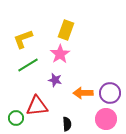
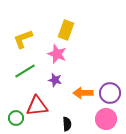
pink star: moved 3 px left; rotated 18 degrees counterclockwise
green line: moved 3 px left, 6 px down
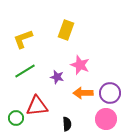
pink star: moved 23 px right, 11 px down
purple star: moved 2 px right, 3 px up
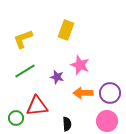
pink circle: moved 1 px right, 2 px down
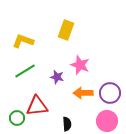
yellow L-shape: moved 2 px down; rotated 40 degrees clockwise
green circle: moved 1 px right
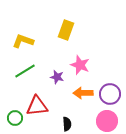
purple circle: moved 1 px down
green circle: moved 2 px left
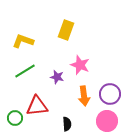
orange arrow: moved 1 px right, 3 px down; rotated 96 degrees counterclockwise
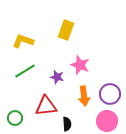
red triangle: moved 9 px right
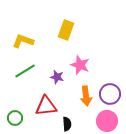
orange arrow: moved 2 px right
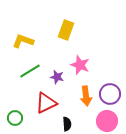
green line: moved 5 px right
red triangle: moved 3 px up; rotated 20 degrees counterclockwise
